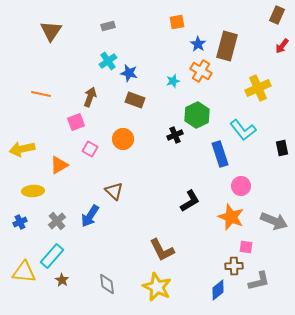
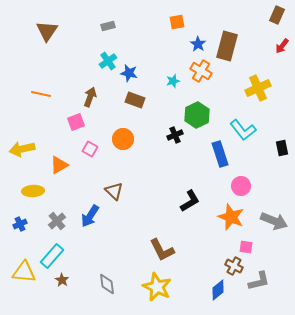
brown triangle at (51, 31): moved 4 px left
blue cross at (20, 222): moved 2 px down
brown cross at (234, 266): rotated 30 degrees clockwise
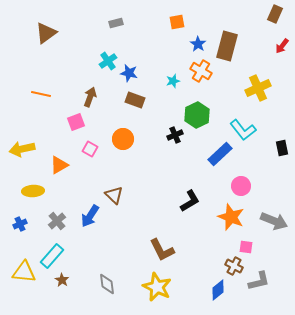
brown rectangle at (277, 15): moved 2 px left, 1 px up
gray rectangle at (108, 26): moved 8 px right, 3 px up
brown triangle at (47, 31): moved 1 px left, 2 px down; rotated 20 degrees clockwise
blue rectangle at (220, 154): rotated 65 degrees clockwise
brown triangle at (114, 191): moved 4 px down
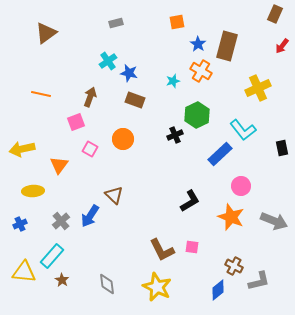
orange triangle at (59, 165): rotated 24 degrees counterclockwise
gray cross at (57, 221): moved 4 px right
pink square at (246, 247): moved 54 px left
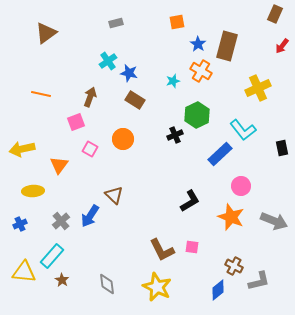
brown rectangle at (135, 100): rotated 12 degrees clockwise
